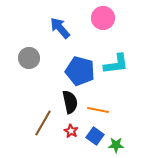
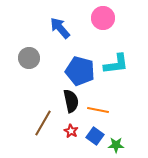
black semicircle: moved 1 px right, 1 px up
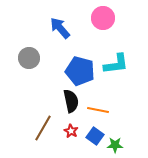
brown line: moved 5 px down
green star: moved 1 px left
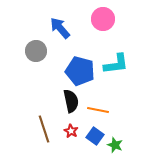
pink circle: moved 1 px down
gray circle: moved 7 px right, 7 px up
brown line: moved 1 px right, 1 px down; rotated 48 degrees counterclockwise
green star: rotated 21 degrees clockwise
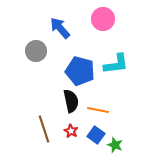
blue square: moved 1 px right, 1 px up
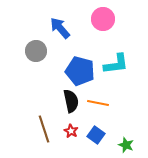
orange line: moved 7 px up
green star: moved 11 px right
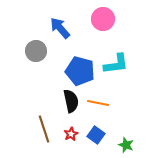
red star: moved 3 px down; rotated 16 degrees clockwise
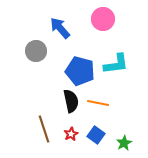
green star: moved 2 px left, 2 px up; rotated 21 degrees clockwise
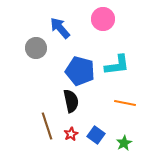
gray circle: moved 3 px up
cyan L-shape: moved 1 px right, 1 px down
orange line: moved 27 px right
brown line: moved 3 px right, 3 px up
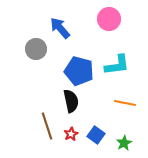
pink circle: moved 6 px right
gray circle: moved 1 px down
blue pentagon: moved 1 px left
